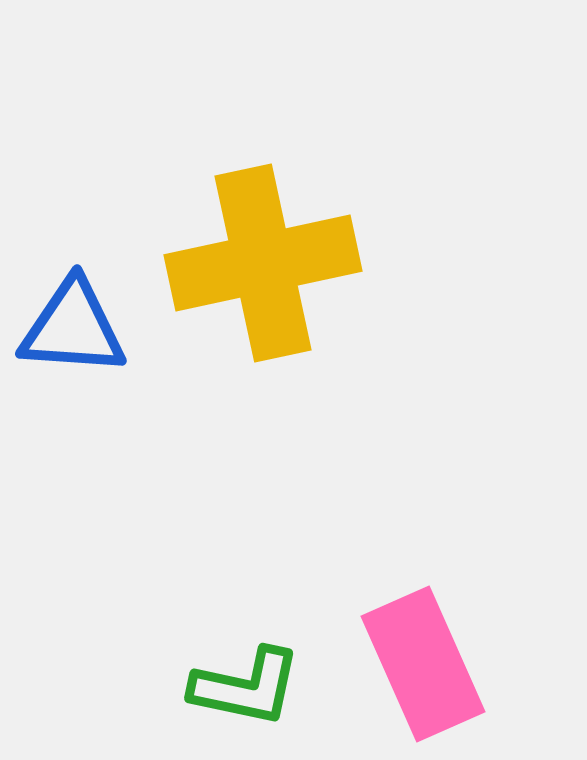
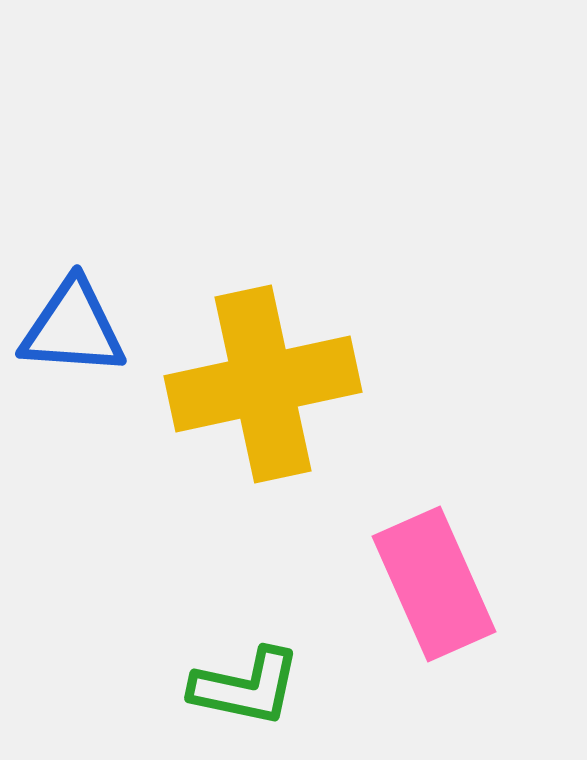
yellow cross: moved 121 px down
pink rectangle: moved 11 px right, 80 px up
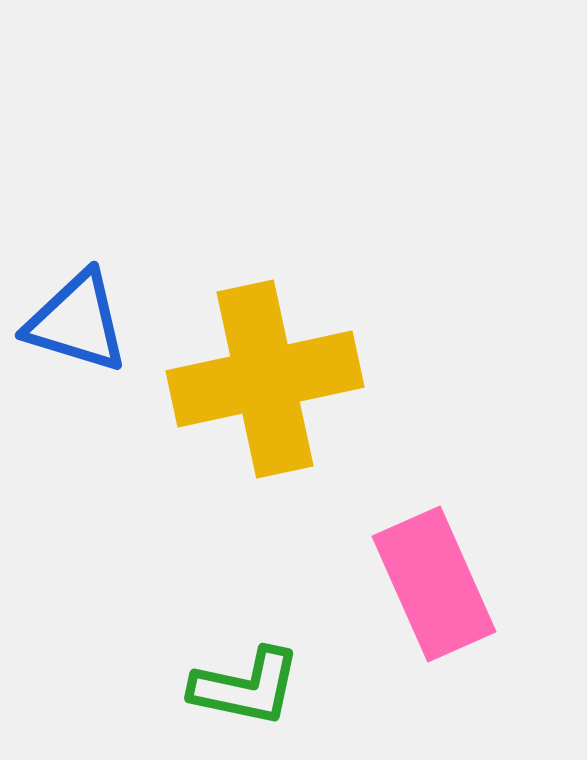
blue triangle: moved 4 px right, 6 px up; rotated 13 degrees clockwise
yellow cross: moved 2 px right, 5 px up
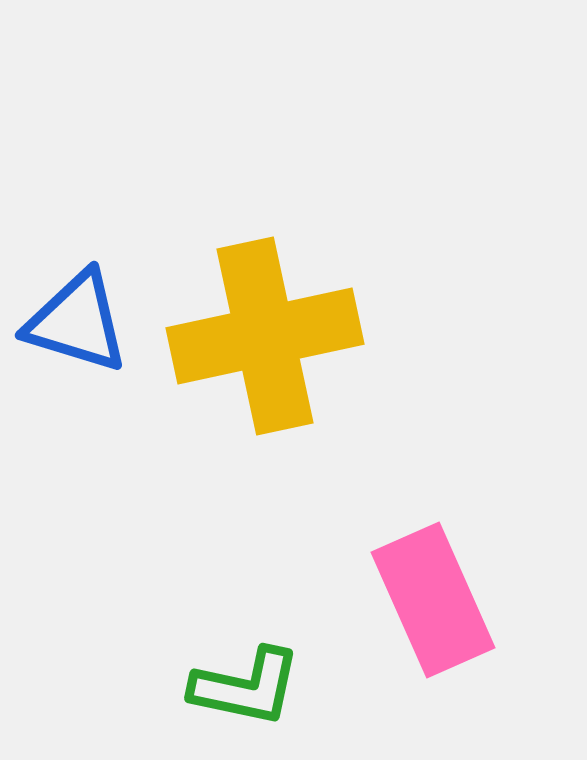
yellow cross: moved 43 px up
pink rectangle: moved 1 px left, 16 px down
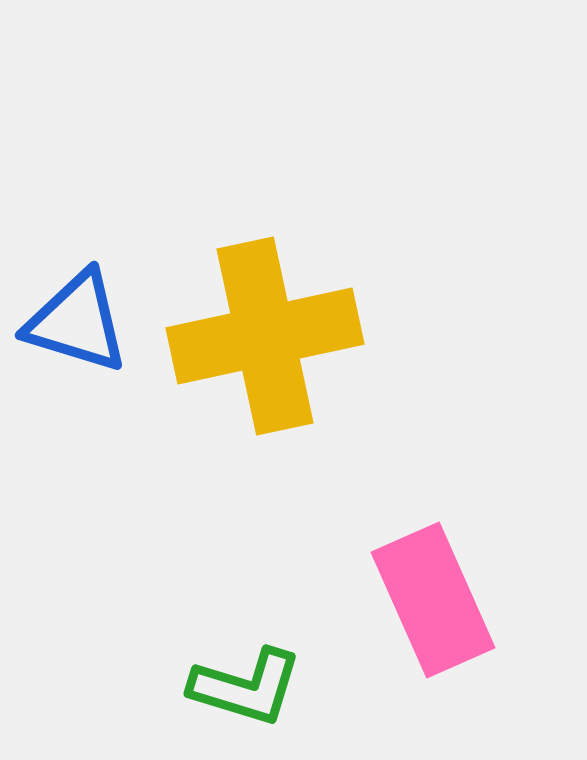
green L-shape: rotated 5 degrees clockwise
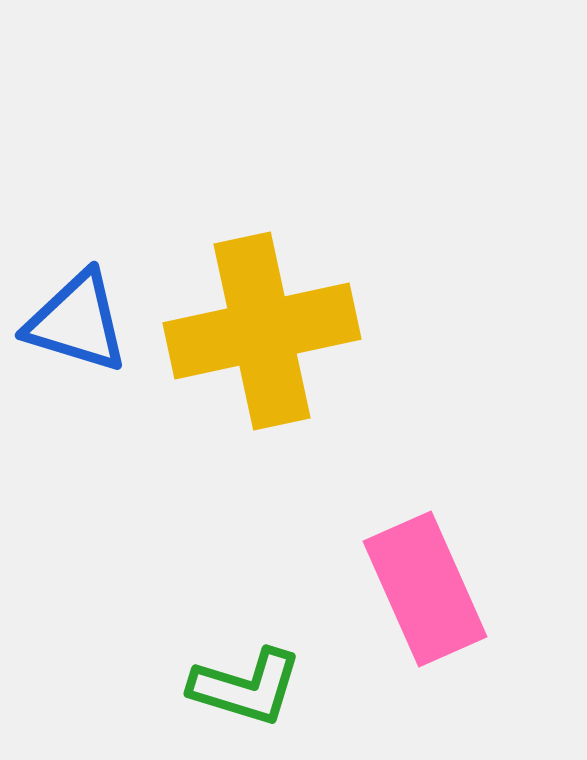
yellow cross: moved 3 px left, 5 px up
pink rectangle: moved 8 px left, 11 px up
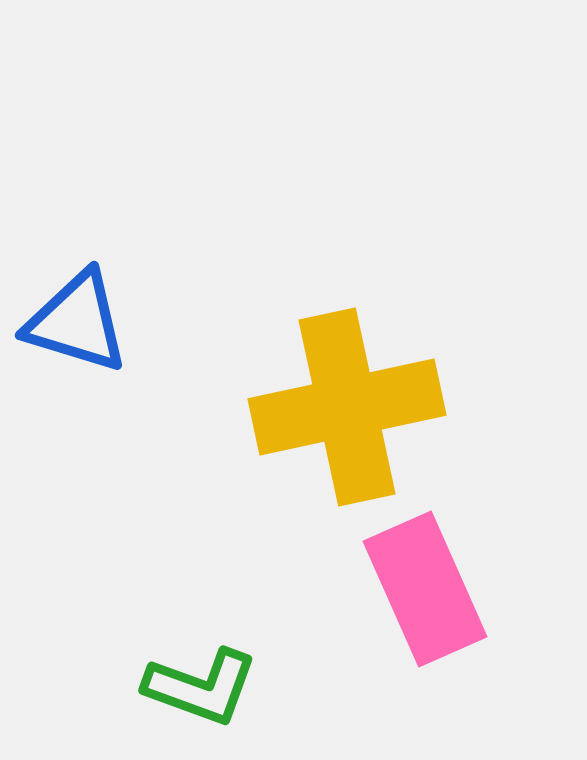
yellow cross: moved 85 px right, 76 px down
green L-shape: moved 45 px left; rotated 3 degrees clockwise
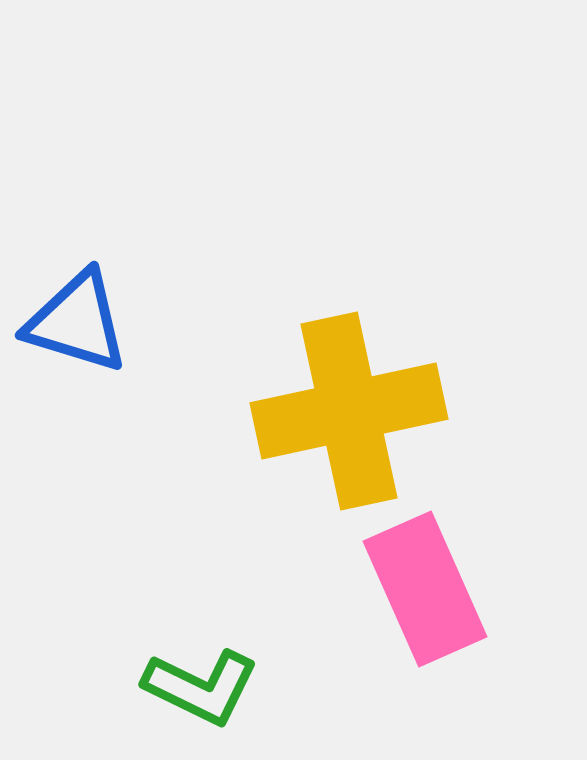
yellow cross: moved 2 px right, 4 px down
green L-shape: rotated 6 degrees clockwise
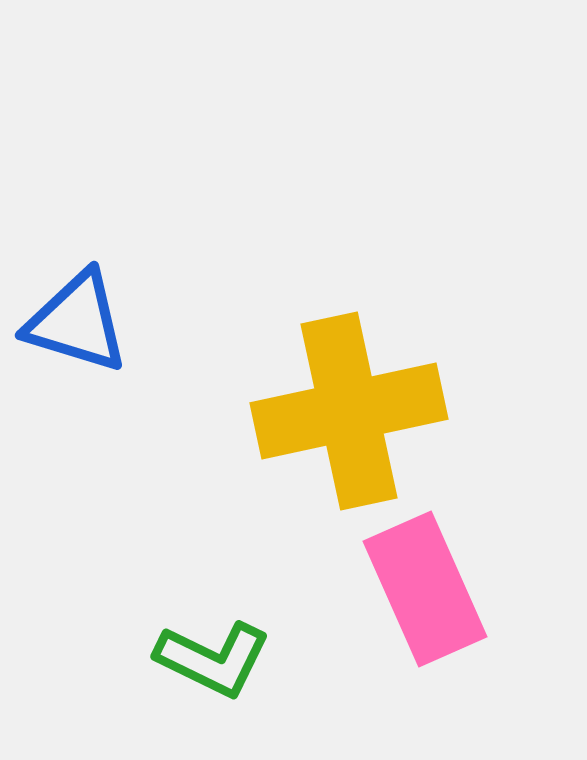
green L-shape: moved 12 px right, 28 px up
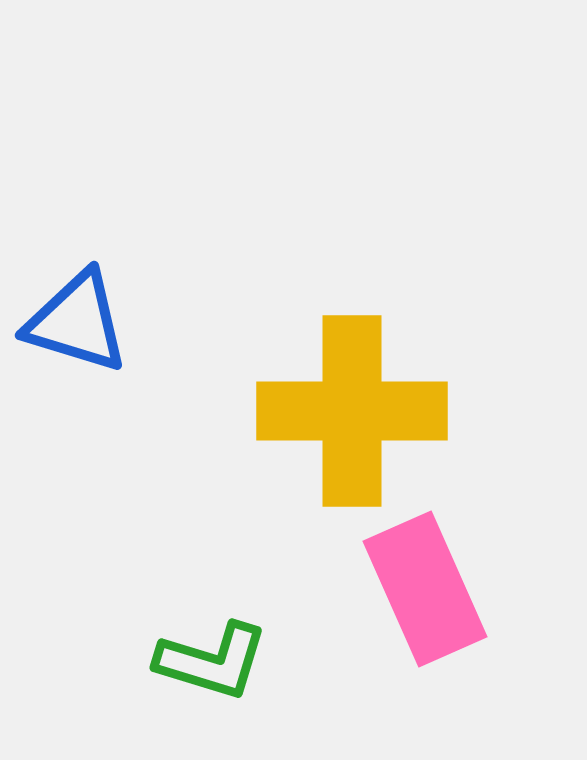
yellow cross: moved 3 px right; rotated 12 degrees clockwise
green L-shape: moved 1 px left, 2 px down; rotated 9 degrees counterclockwise
